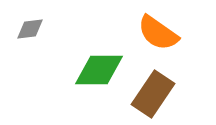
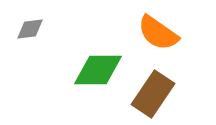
green diamond: moved 1 px left
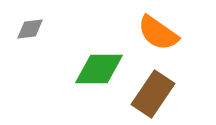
green diamond: moved 1 px right, 1 px up
